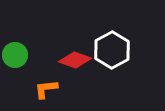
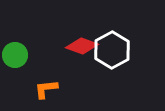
red diamond: moved 7 px right, 14 px up
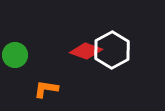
red diamond: moved 4 px right, 5 px down
orange L-shape: rotated 15 degrees clockwise
